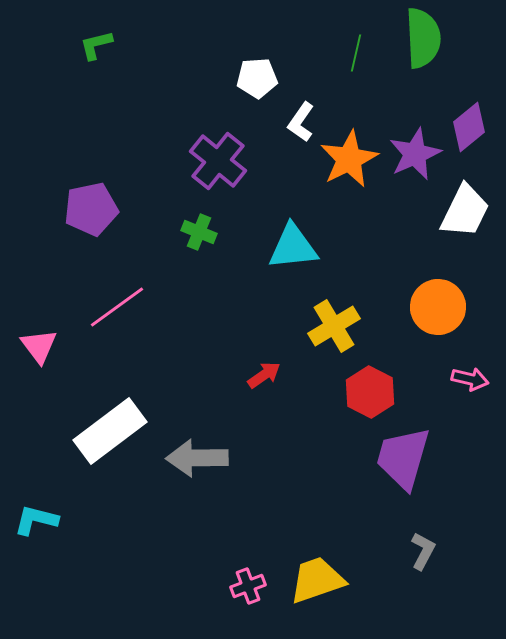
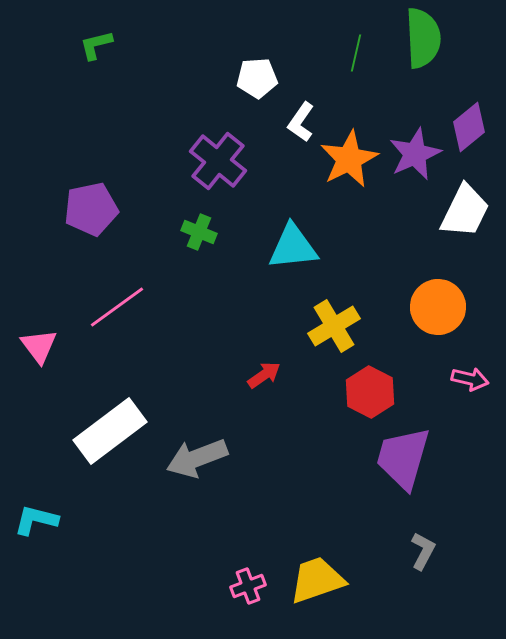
gray arrow: rotated 20 degrees counterclockwise
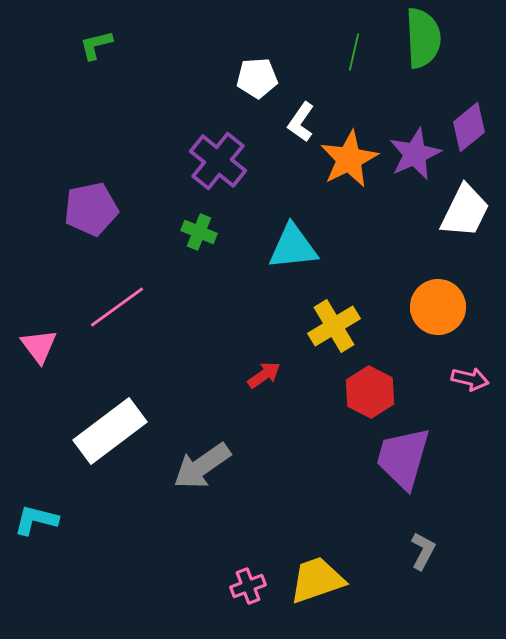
green line: moved 2 px left, 1 px up
gray arrow: moved 5 px right, 8 px down; rotated 14 degrees counterclockwise
